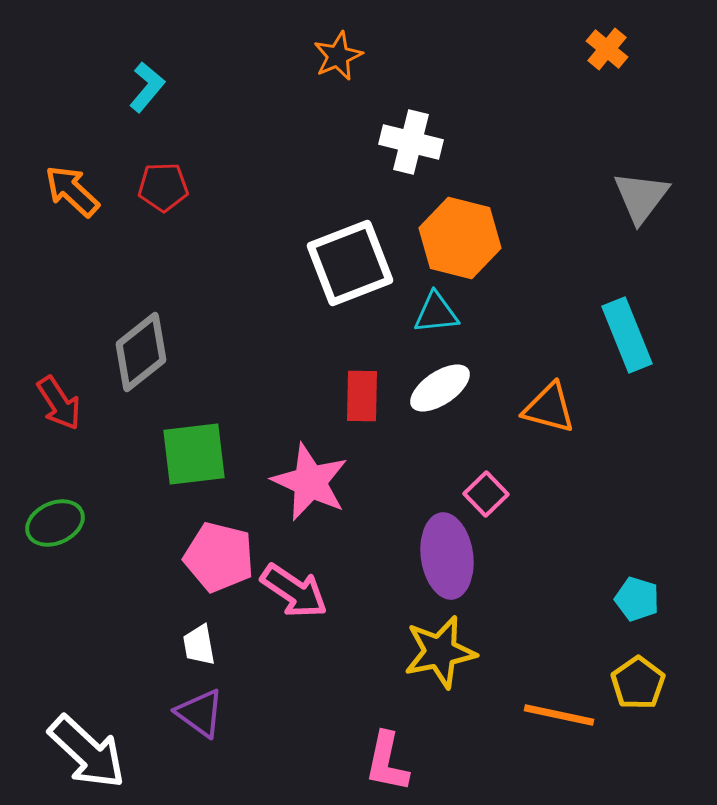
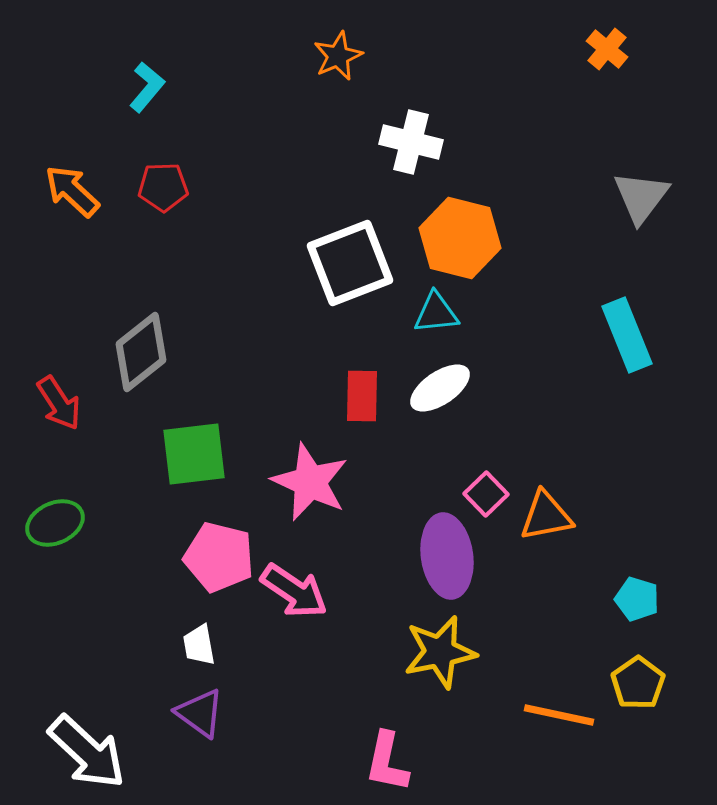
orange triangle: moved 3 px left, 108 px down; rotated 26 degrees counterclockwise
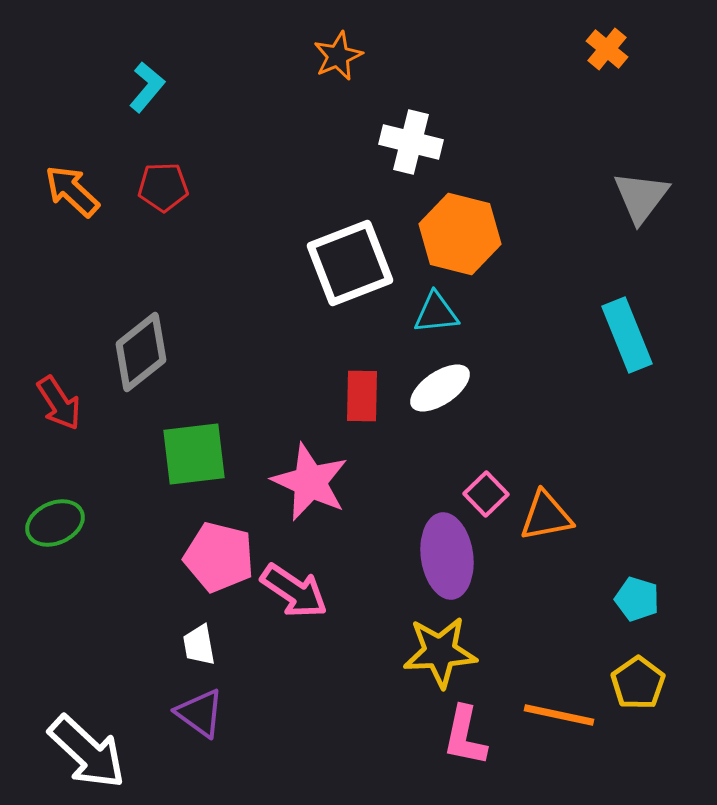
orange hexagon: moved 4 px up
yellow star: rotated 8 degrees clockwise
pink L-shape: moved 78 px right, 26 px up
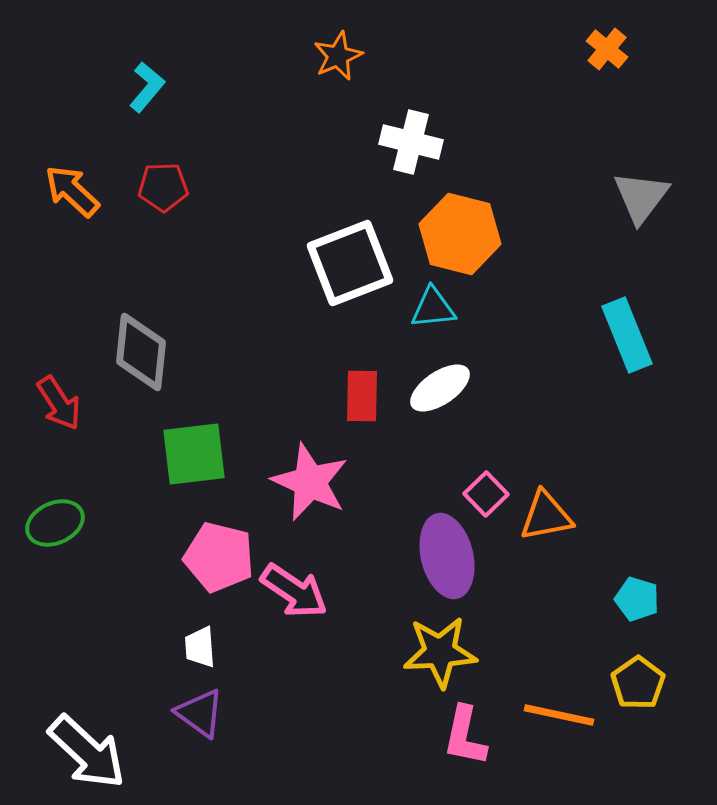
cyan triangle: moved 3 px left, 5 px up
gray diamond: rotated 46 degrees counterclockwise
purple ellipse: rotated 6 degrees counterclockwise
white trapezoid: moved 1 px right, 2 px down; rotated 6 degrees clockwise
